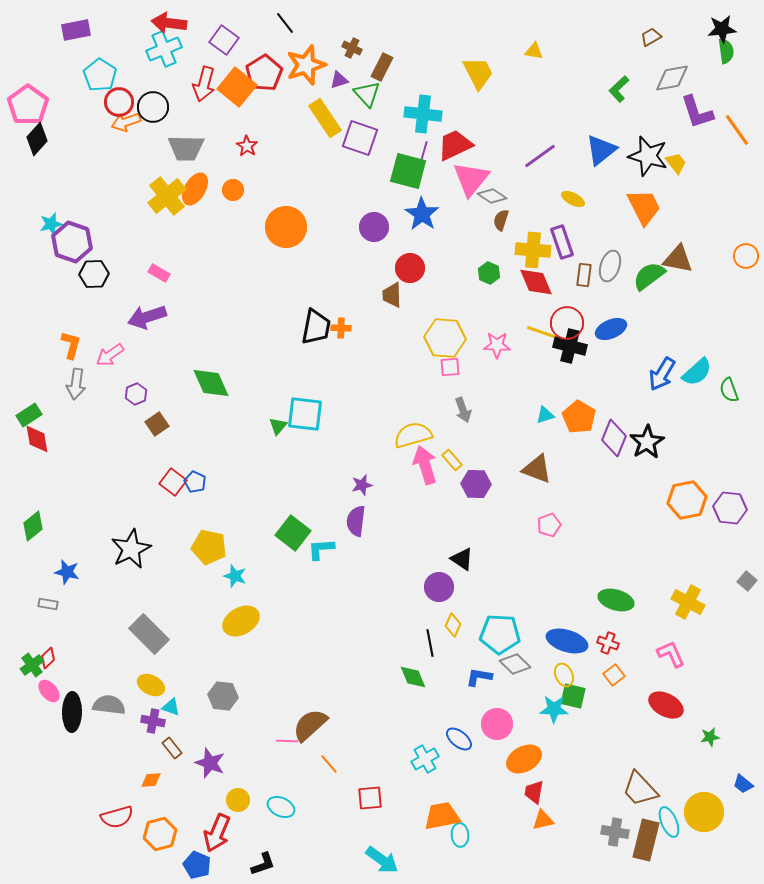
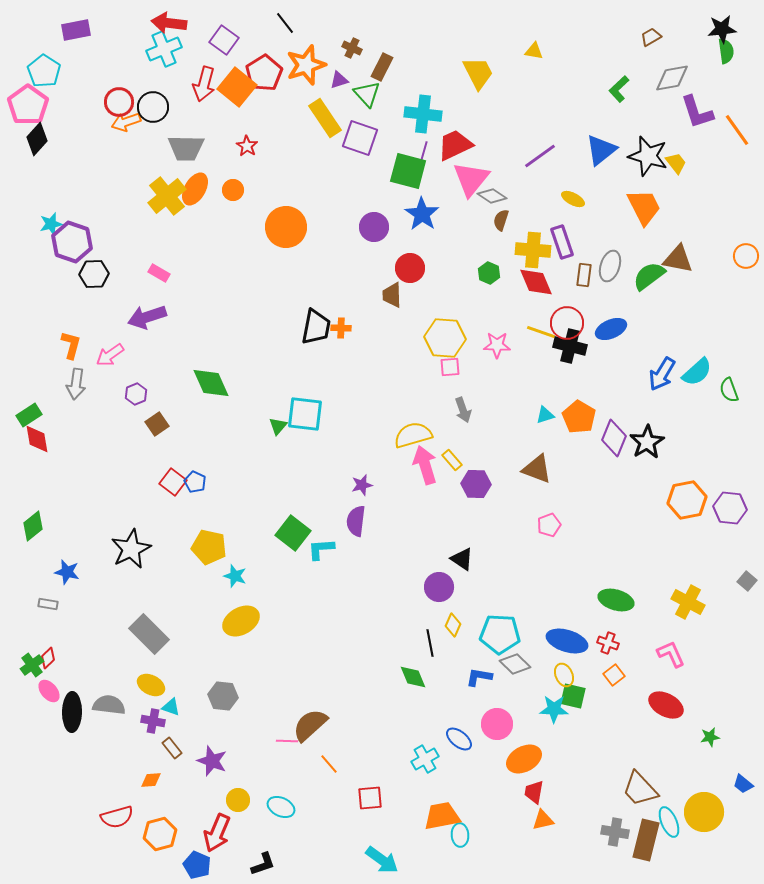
cyan pentagon at (100, 75): moved 56 px left, 4 px up
purple star at (210, 763): moved 2 px right, 2 px up
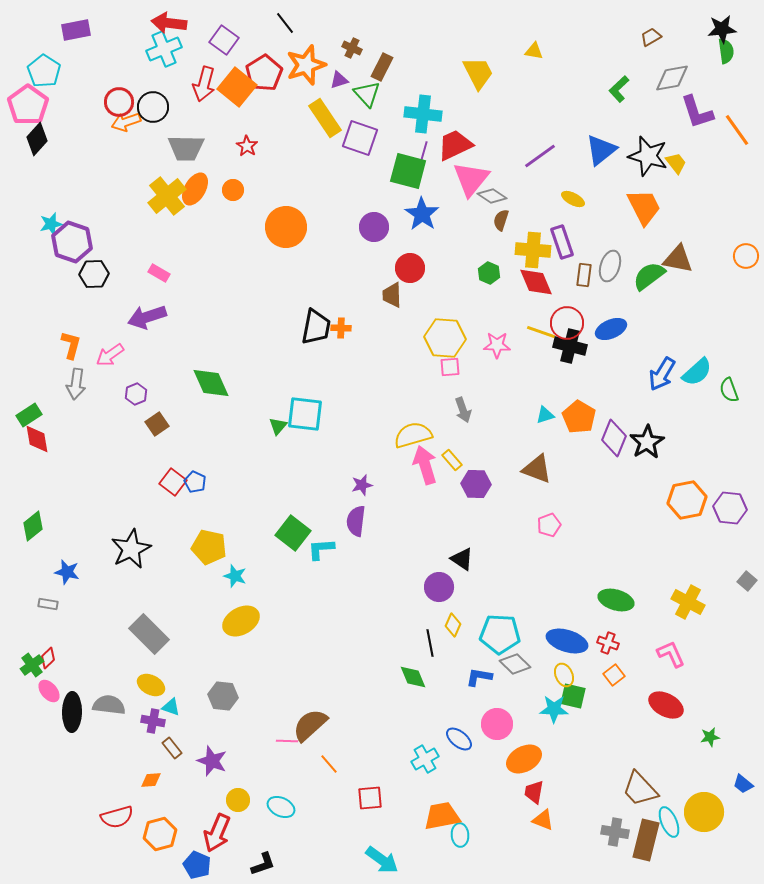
orange triangle at (543, 820): rotated 35 degrees clockwise
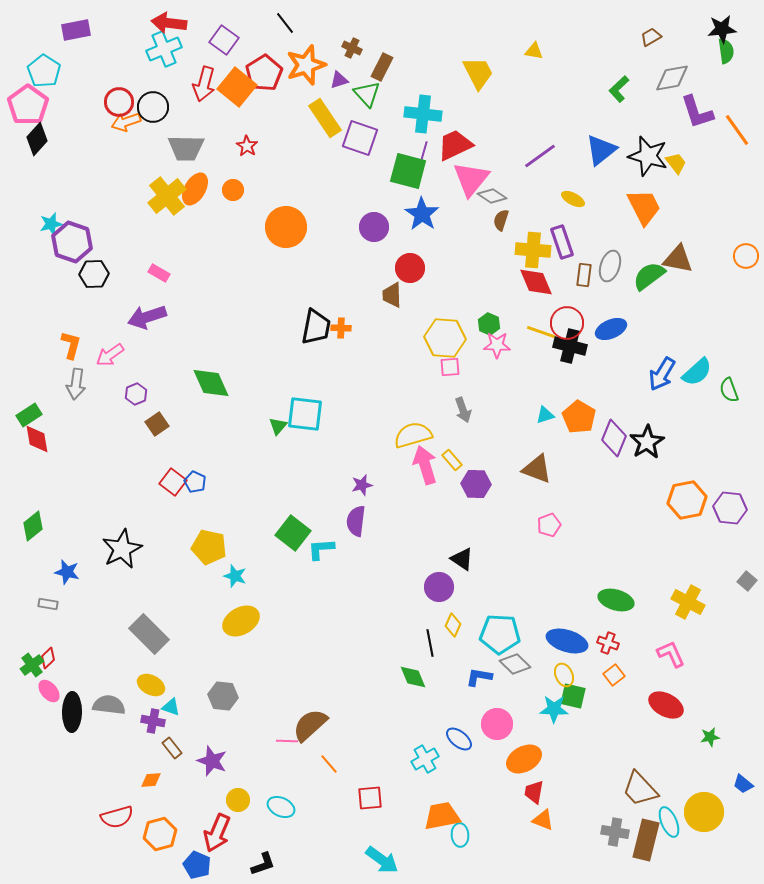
green hexagon at (489, 273): moved 51 px down
black star at (131, 549): moved 9 px left
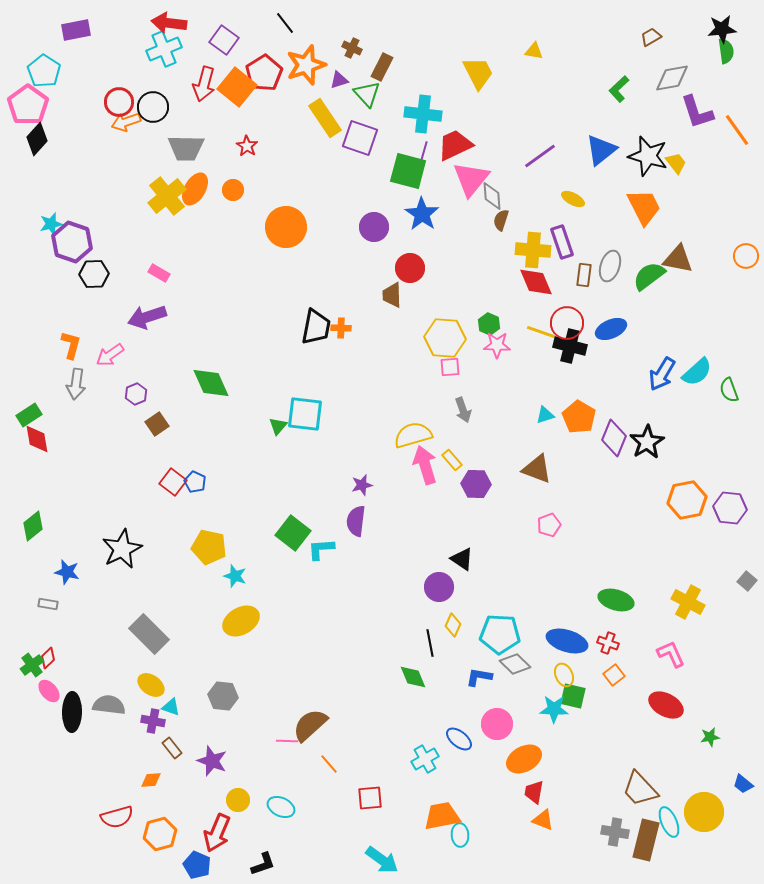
gray diamond at (492, 196): rotated 52 degrees clockwise
yellow ellipse at (151, 685): rotated 8 degrees clockwise
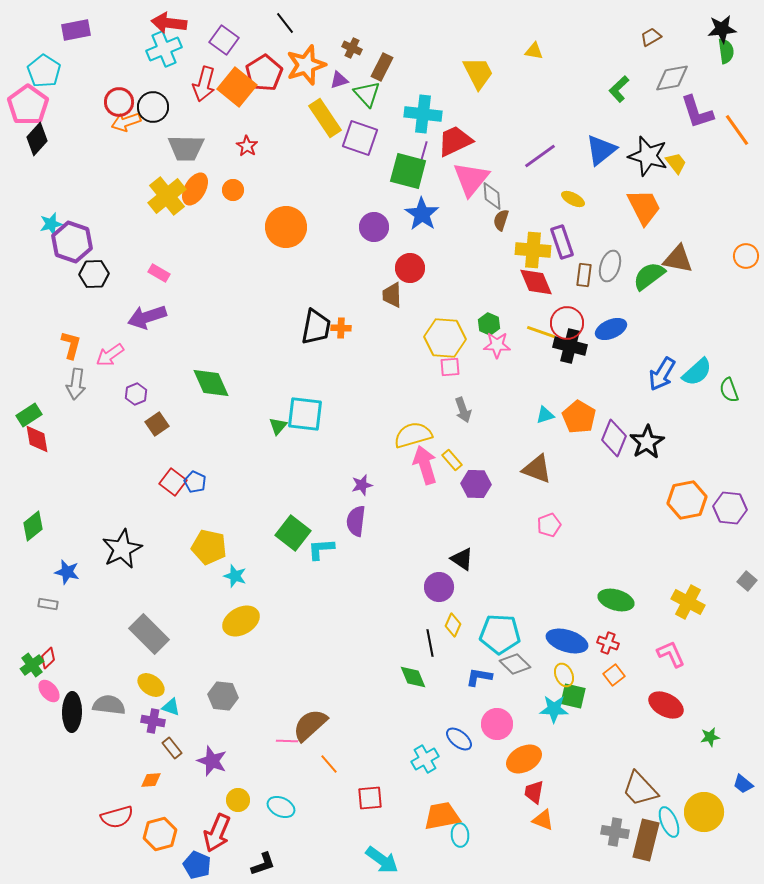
red trapezoid at (455, 145): moved 4 px up
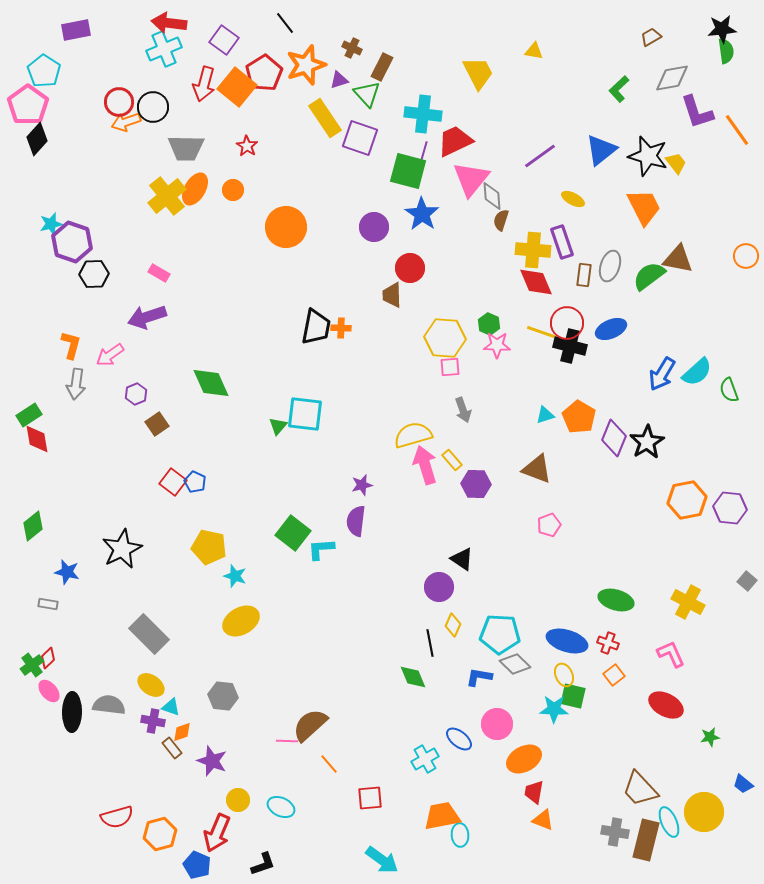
orange diamond at (151, 780): moved 31 px right, 48 px up; rotated 15 degrees counterclockwise
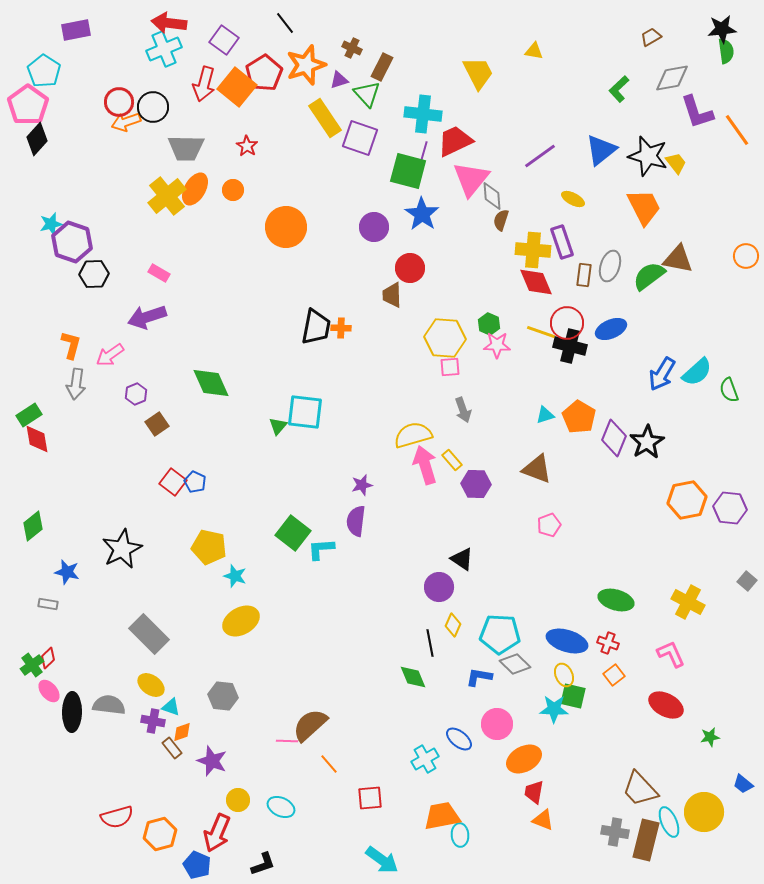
cyan square at (305, 414): moved 2 px up
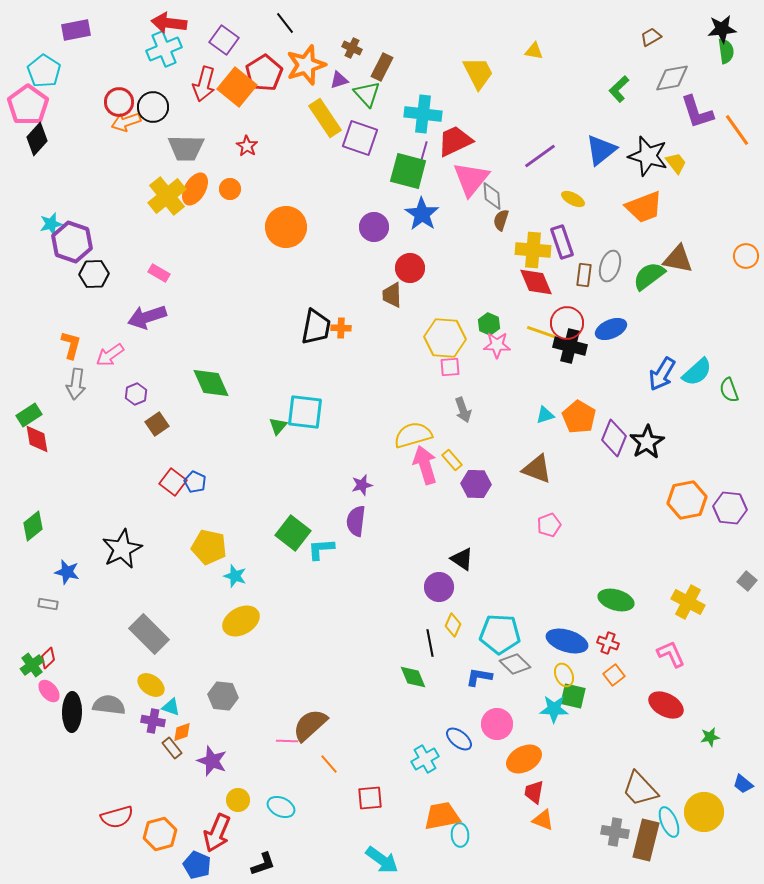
orange circle at (233, 190): moved 3 px left, 1 px up
orange trapezoid at (644, 207): rotated 96 degrees clockwise
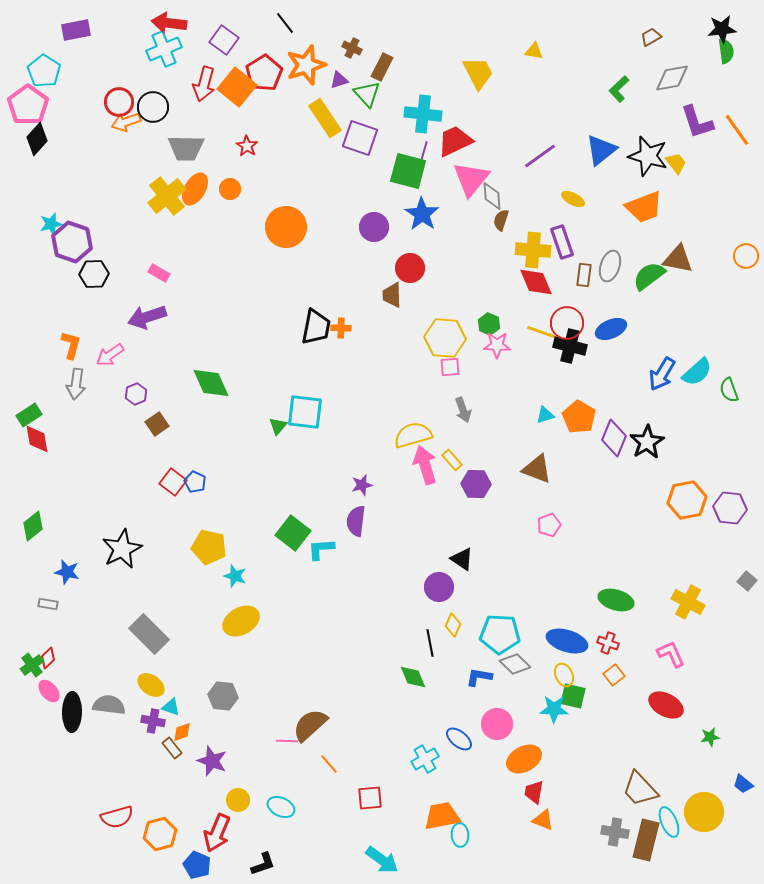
purple L-shape at (697, 112): moved 10 px down
